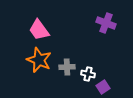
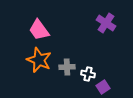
purple cross: rotated 12 degrees clockwise
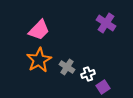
pink trapezoid: rotated 100 degrees counterclockwise
orange star: rotated 20 degrees clockwise
gray cross: rotated 35 degrees clockwise
white cross: rotated 32 degrees counterclockwise
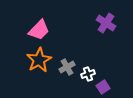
gray cross: rotated 28 degrees clockwise
